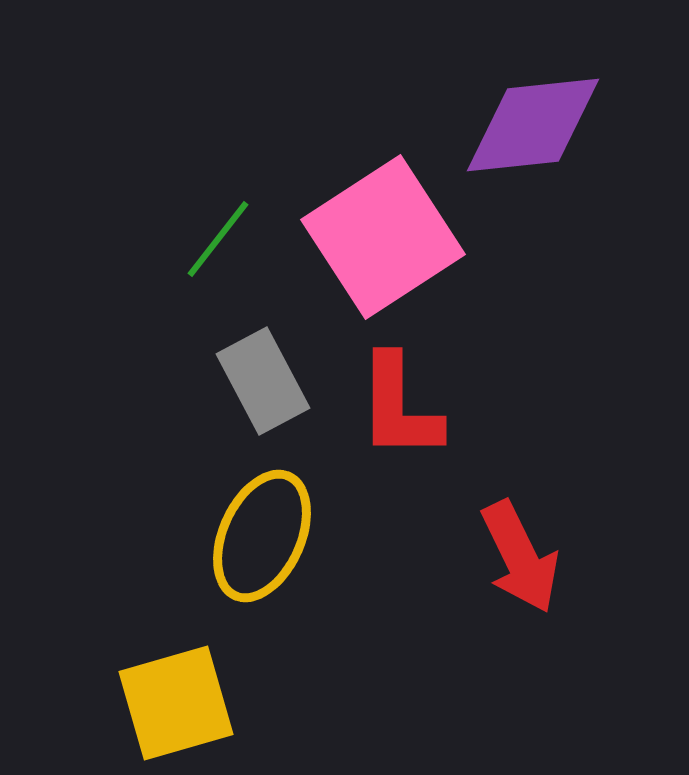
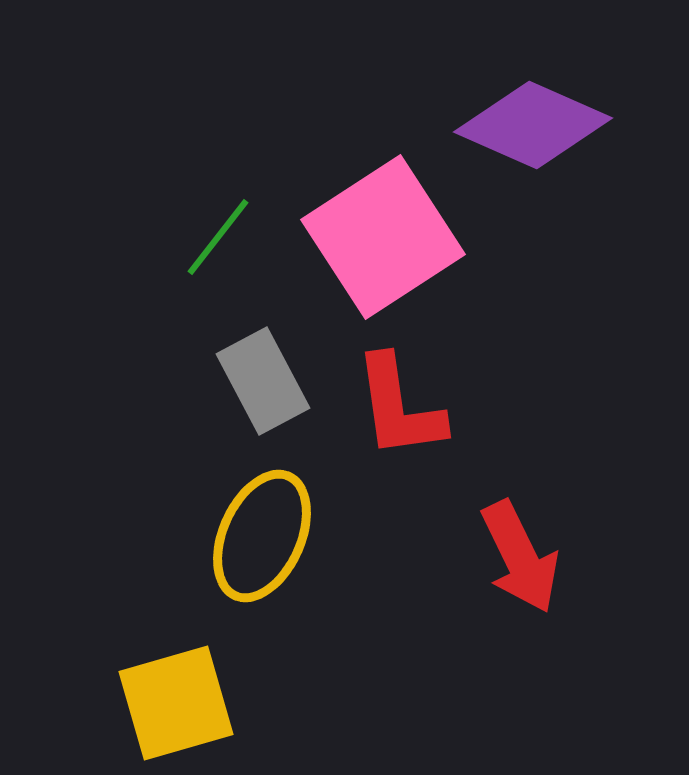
purple diamond: rotated 30 degrees clockwise
green line: moved 2 px up
red L-shape: rotated 8 degrees counterclockwise
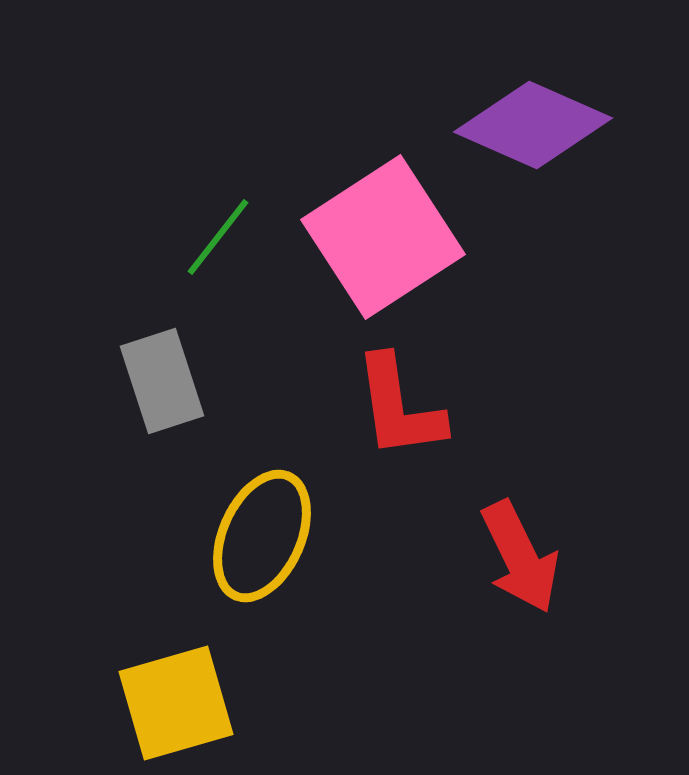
gray rectangle: moved 101 px left; rotated 10 degrees clockwise
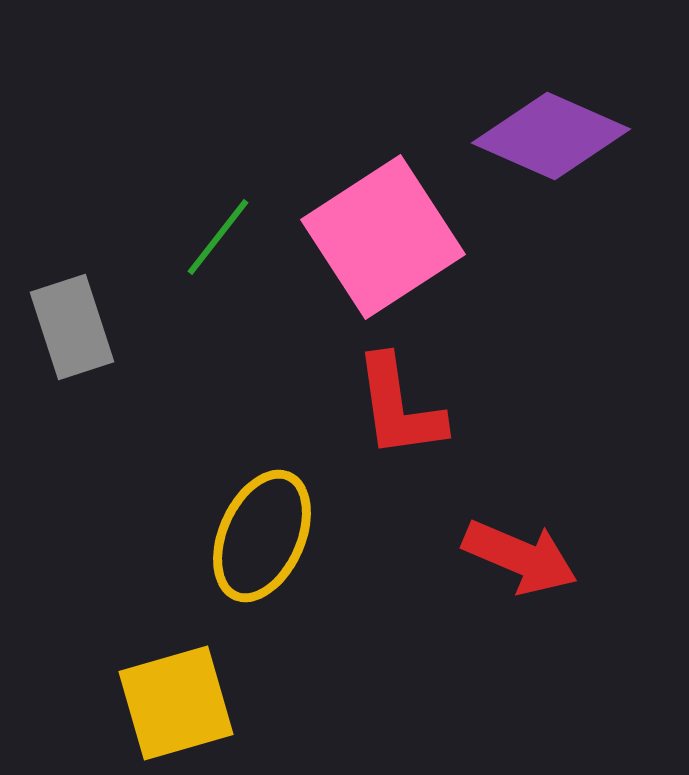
purple diamond: moved 18 px right, 11 px down
gray rectangle: moved 90 px left, 54 px up
red arrow: rotated 41 degrees counterclockwise
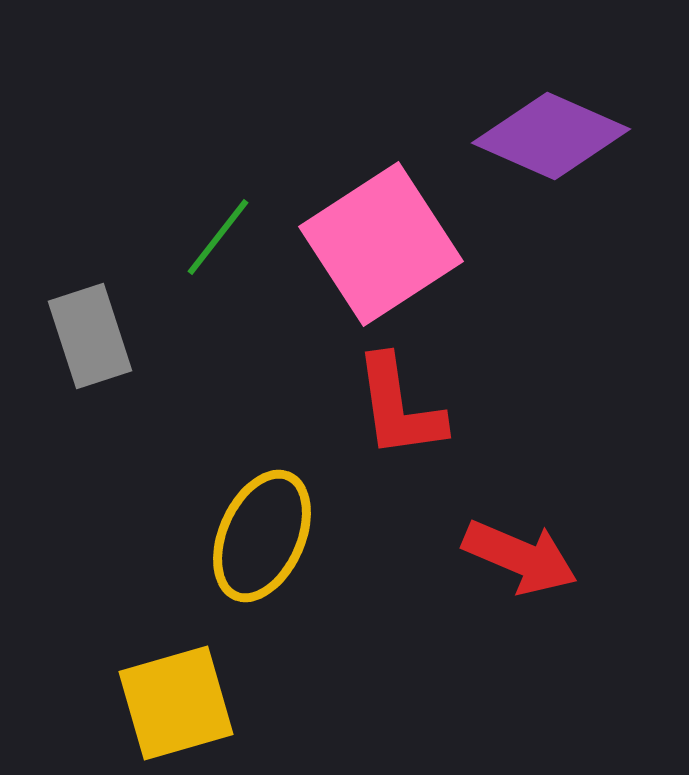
pink square: moved 2 px left, 7 px down
gray rectangle: moved 18 px right, 9 px down
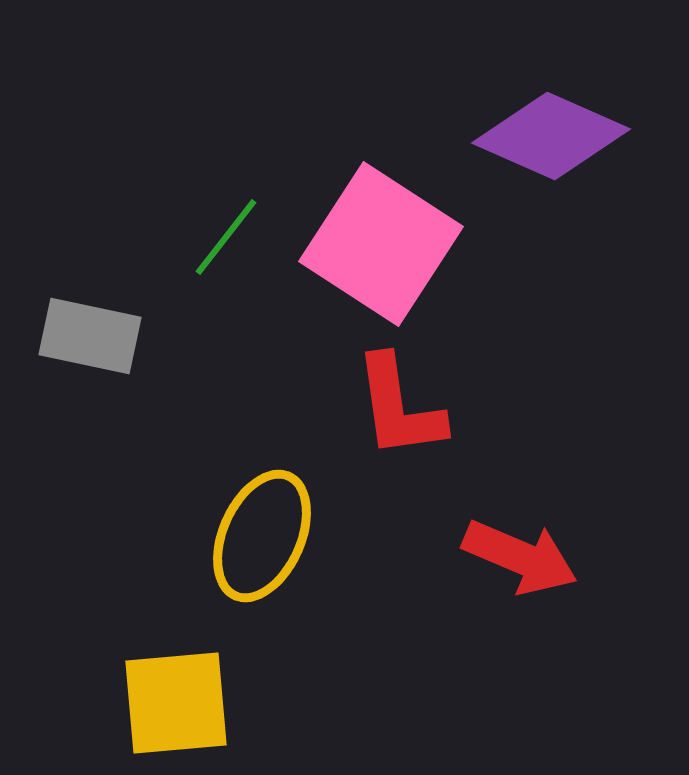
green line: moved 8 px right
pink square: rotated 24 degrees counterclockwise
gray rectangle: rotated 60 degrees counterclockwise
yellow square: rotated 11 degrees clockwise
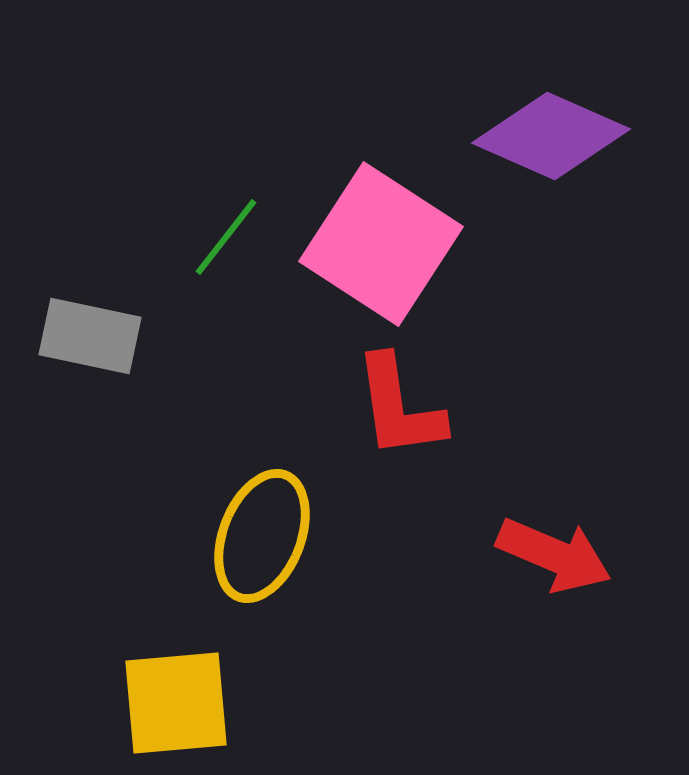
yellow ellipse: rotated 3 degrees counterclockwise
red arrow: moved 34 px right, 2 px up
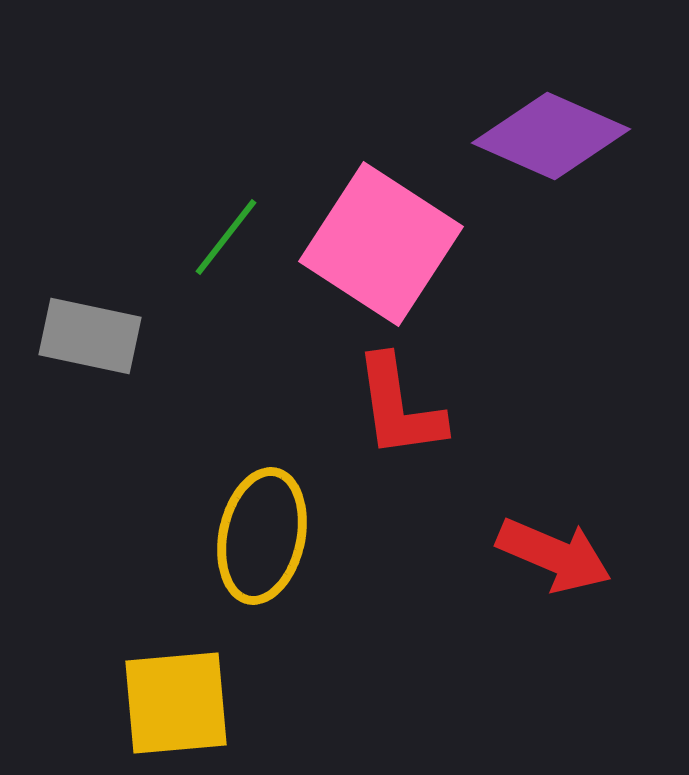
yellow ellipse: rotated 9 degrees counterclockwise
